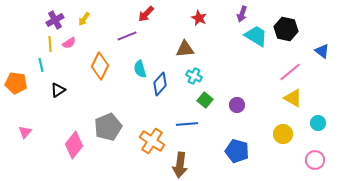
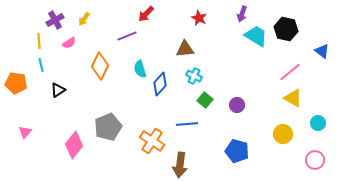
yellow line: moved 11 px left, 3 px up
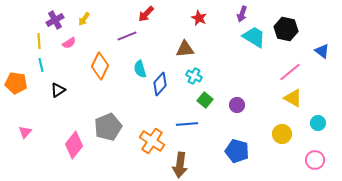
cyan trapezoid: moved 2 px left, 1 px down
yellow circle: moved 1 px left
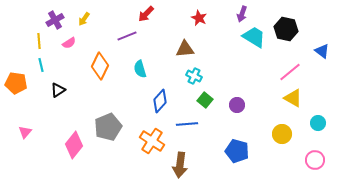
blue diamond: moved 17 px down
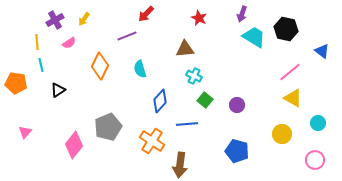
yellow line: moved 2 px left, 1 px down
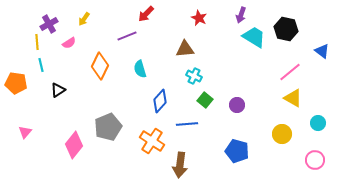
purple arrow: moved 1 px left, 1 px down
purple cross: moved 6 px left, 4 px down
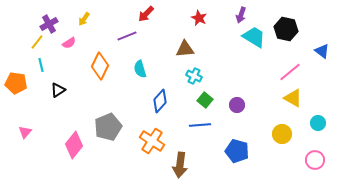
yellow line: rotated 42 degrees clockwise
blue line: moved 13 px right, 1 px down
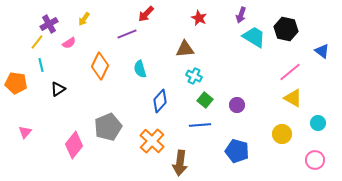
purple line: moved 2 px up
black triangle: moved 1 px up
orange cross: rotated 10 degrees clockwise
brown arrow: moved 2 px up
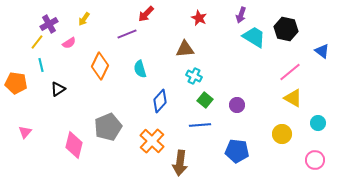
pink diamond: rotated 24 degrees counterclockwise
blue pentagon: rotated 10 degrees counterclockwise
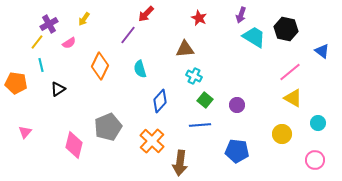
purple line: moved 1 px right, 1 px down; rotated 30 degrees counterclockwise
